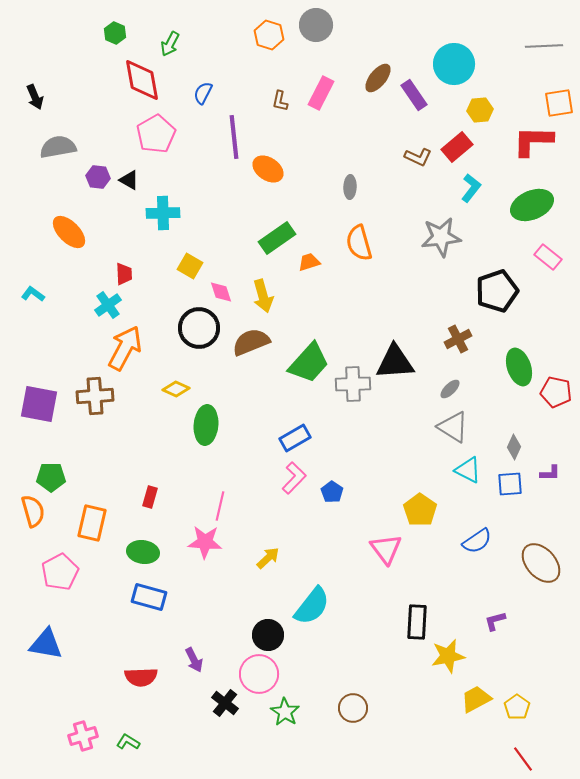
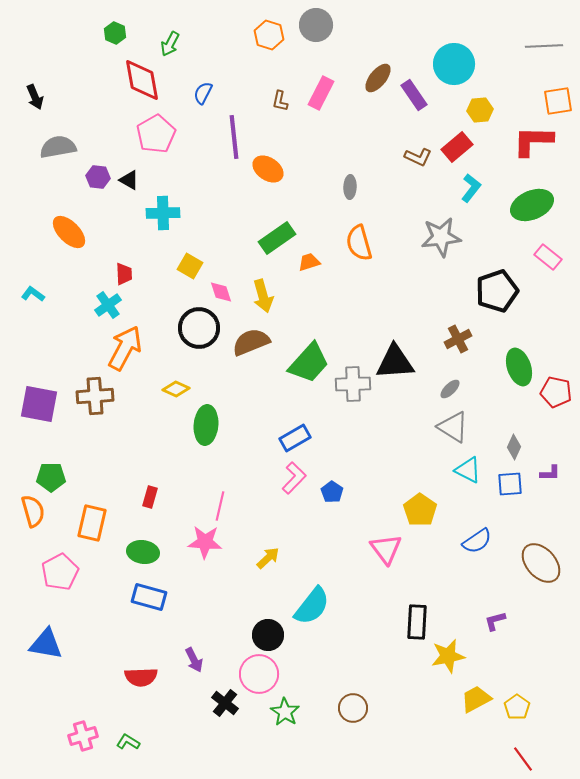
orange square at (559, 103): moved 1 px left, 2 px up
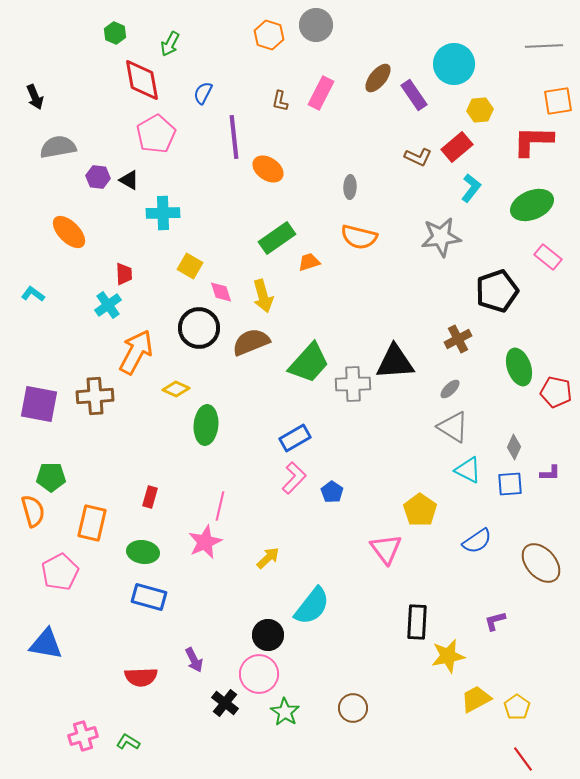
orange semicircle at (359, 243): moved 6 px up; rotated 60 degrees counterclockwise
orange arrow at (125, 348): moved 11 px right, 4 px down
pink star at (205, 542): rotated 28 degrees counterclockwise
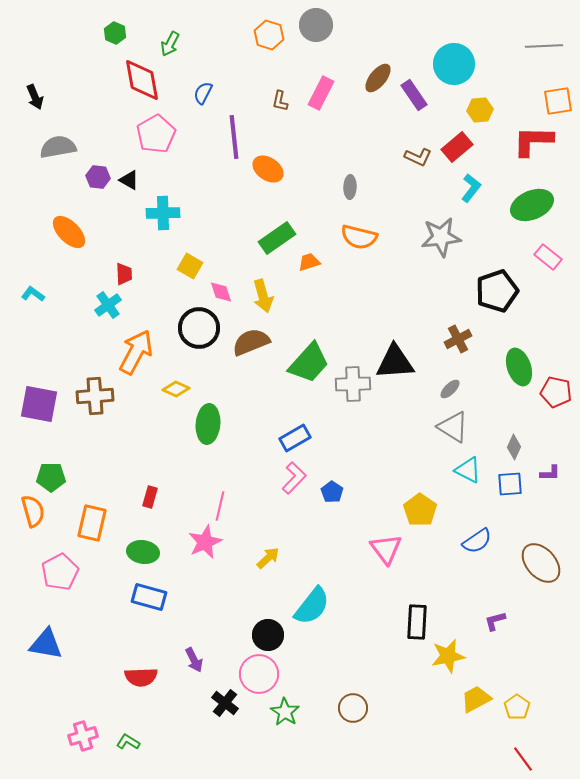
green ellipse at (206, 425): moved 2 px right, 1 px up
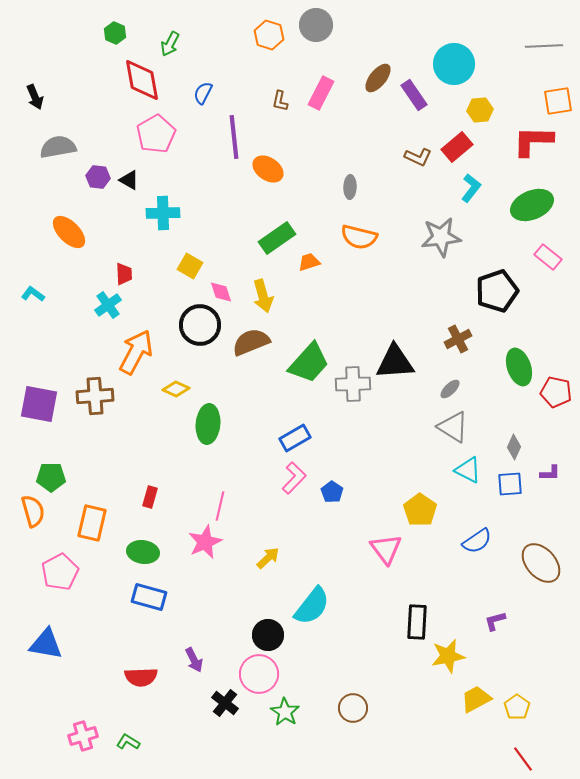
black circle at (199, 328): moved 1 px right, 3 px up
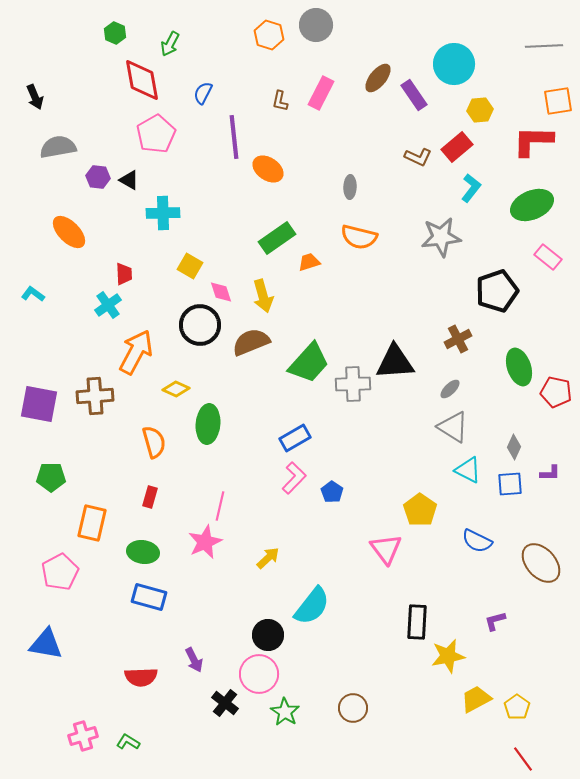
orange semicircle at (33, 511): moved 121 px right, 69 px up
blue semicircle at (477, 541): rotated 60 degrees clockwise
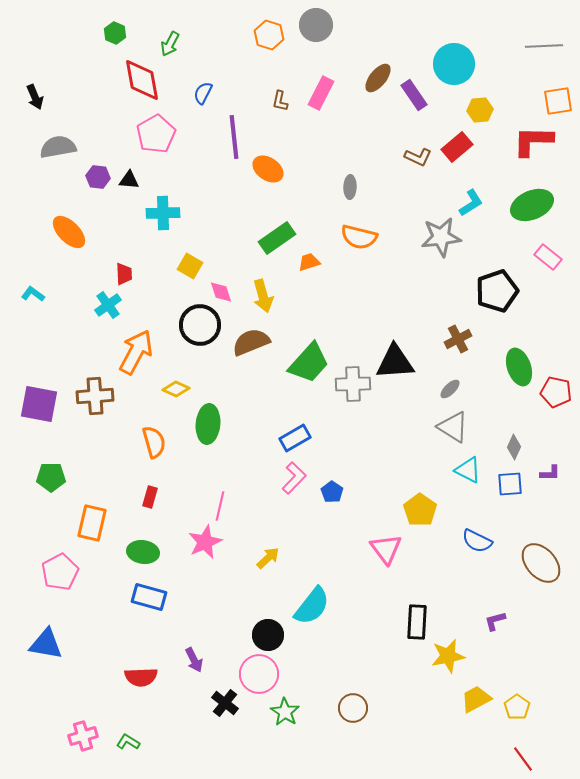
black triangle at (129, 180): rotated 25 degrees counterclockwise
cyan L-shape at (471, 188): moved 15 px down; rotated 20 degrees clockwise
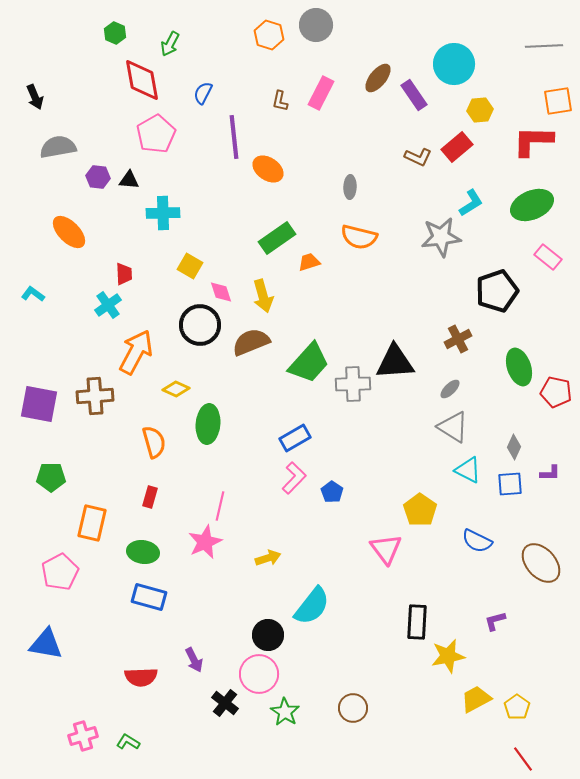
yellow arrow at (268, 558): rotated 25 degrees clockwise
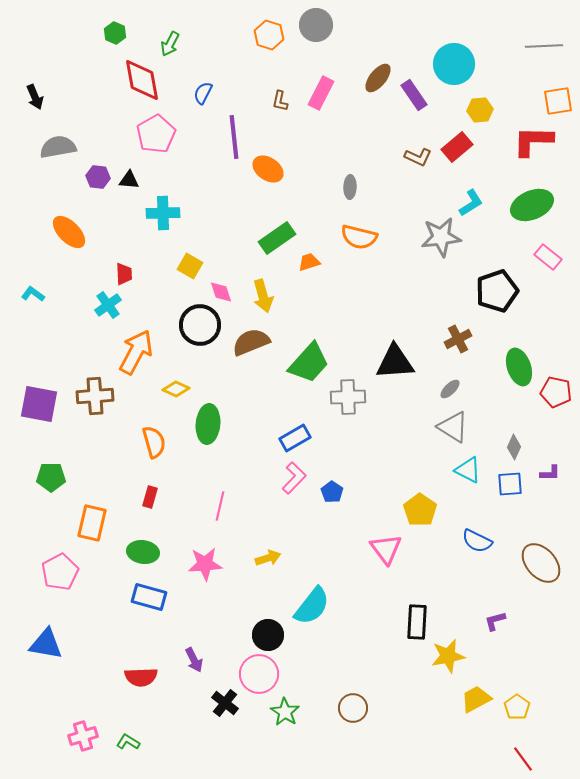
gray cross at (353, 384): moved 5 px left, 13 px down
pink star at (205, 542): moved 22 px down; rotated 20 degrees clockwise
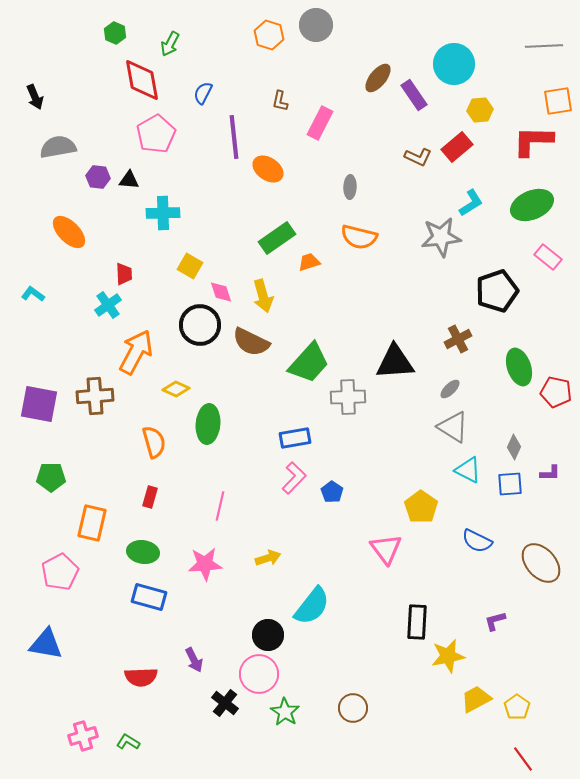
pink rectangle at (321, 93): moved 1 px left, 30 px down
brown semicircle at (251, 342): rotated 132 degrees counterclockwise
blue rectangle at (295, 438): rotated 20 degrees clockwise
yellow pentagon at (420, 510): moved 1 px right, 3 px up
